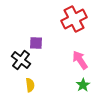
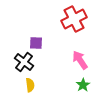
black cross: moved 3 px right, 2 px down
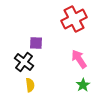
pink arrow: moved 1 px left, 1 px up
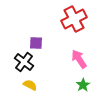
yellow semicircle: rotated 56 degrees counterclockwise
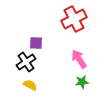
black cross: moved 2 px right; rotated 18 degrees clockwise
green star: moved 1 px left, 3 px up; rotated 24 degrees clockwise
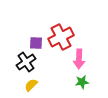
red cross: moved 13 px left, 18 px down
pink arrow: rotated 144 degrees counterclockwise
yellow semicircle: moved 1 px right; rotated 72 degrees counterclockwise
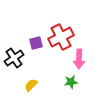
purple square: rotated 16 degrees counterclockwise
black cross: moved 12 px left, 4 px up
green star: moved 11 px left
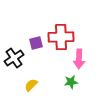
red cross: rotated 25 degrees clockwise
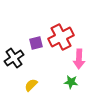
red cross: rotated 25 degrees counterclockwise
green star: rotated 16 degrees clockwise
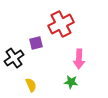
red cross: moved 13 px up
yellow semicircle: rotated 112 degrees clockwise
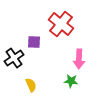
red cross: rotated 25 degrees counterclockwise
purple square: moved 2 px left, 1 px up; rotated 16 degrees clockwise
green star: moved 1 px up
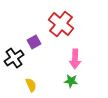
purple square: rotated 32 degrees counterclockwise
pink arrow: moved 4 px left
